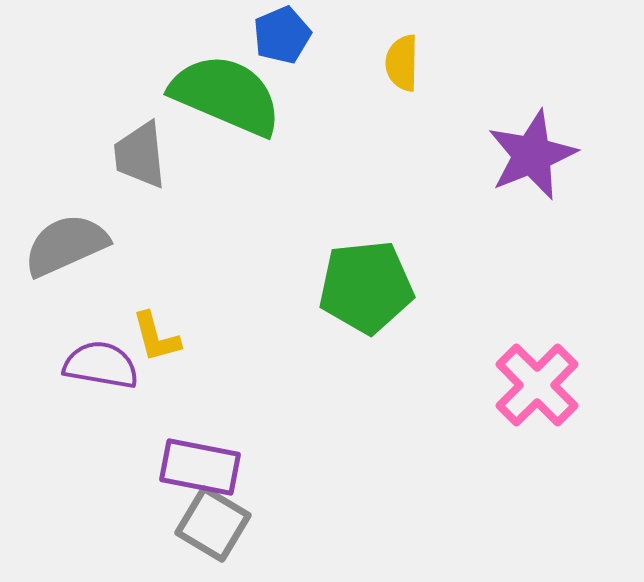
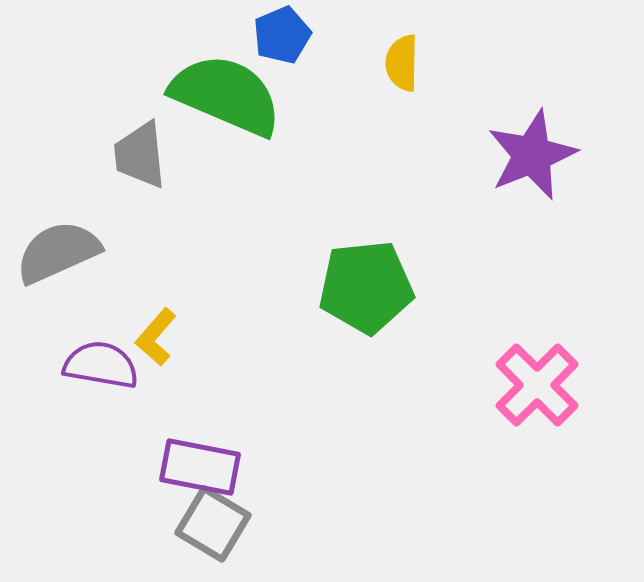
gray semicircle: moved 8 px left, 7 px down
yellow L-shape: rotated 56 degrees clockwise
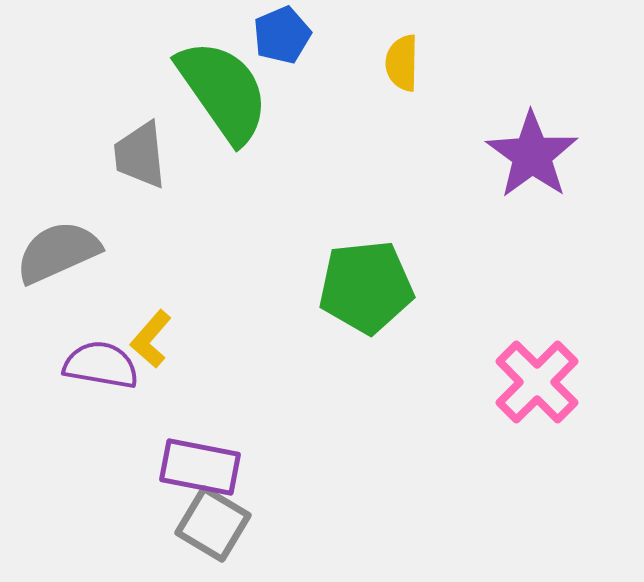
green semicircle: moved 3 px left, 4 px up; rotated 32 degrees clockwise
purple star: rotated 14 degrees counterclockwise
yellow L-shape: moved 5 px left, 2 px down
pink cross: moved 3 px up
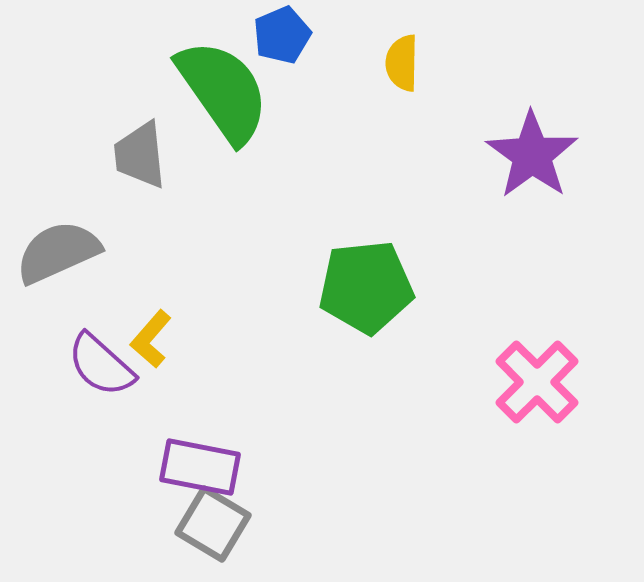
purple semicircle: rotated 148 degrees counterclockwise
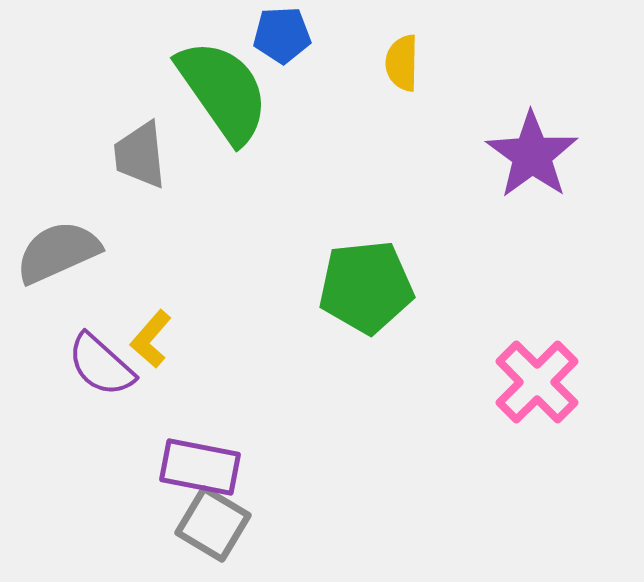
blue pentagon: rotated 20 degrees clockwise
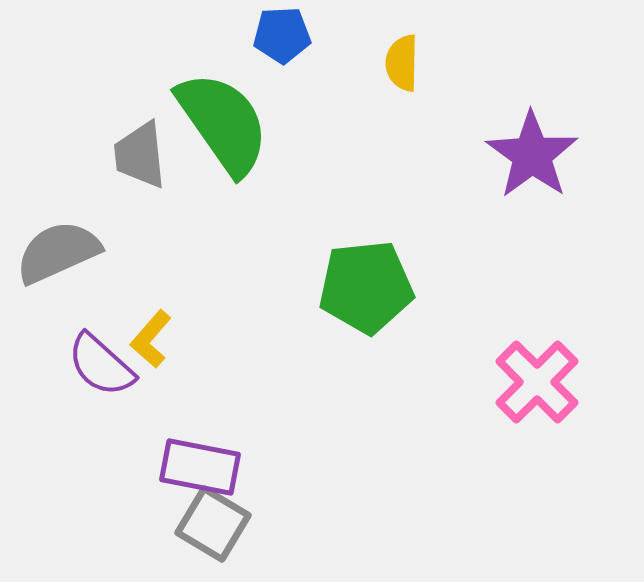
green semicircle: moved 32 px down
